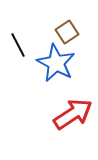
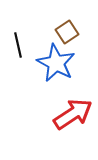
black line: rotated 15 degrees clockwise
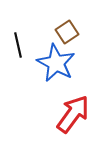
red arrow: rotated 21 degrees counterclockwise
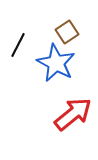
black line: rotated 40 degrees clockwise
red arrow: rotated 15 degrees clockwise
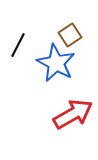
brown square: moved 3 px right, 3 px down
red arrow: rotated 9 degrees clockwise
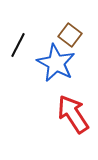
brown square: rotated 20 degrees counterclockwise
red arrow: rotated 93 degrees counterclockwise
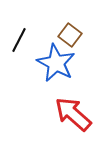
black line: moved 1 px right, 5 px up
red arrow: rotated 15 degrees counterclockwise
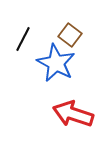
black line: moved 4 px right, 1 px up
red arrow: rotated 24 degrees counterclockwise
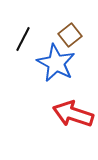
brown square: rotated 15 degrees clockwise
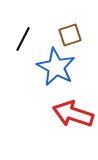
brown square: rotated 20 degrees clockwise
blue star: moved 4 px down
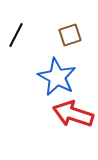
black line: moved 7 px left, 4 px up
blue star: moved 1 px right, 10 px down
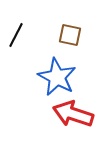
brown square: rotated 30 degrees clockwise
